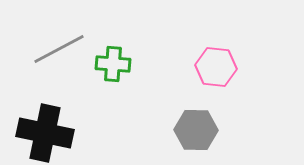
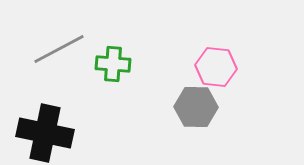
gray hexagon: moved 23 px up
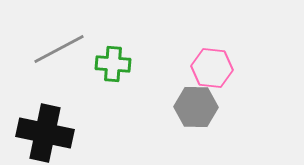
pink hexagon: moved 4 px left, 1 px down
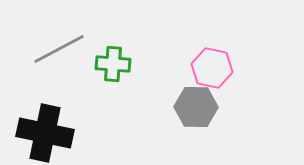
pink hexagon: rotated 6 degrees clockwise
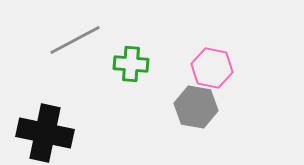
gray line: moved 16 px right, 9 px up
green cross: moved 18 px right
gray hexagon: rotated 9 degrees clockwise
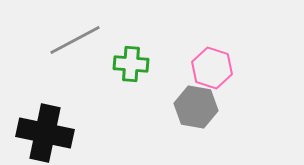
pink hexagon: rotated 6 degrees clockwise
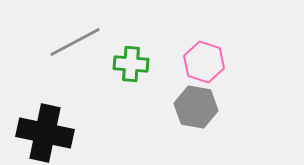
gray line: moved 2 px down
pink hexagon: moved 8 px left, 6 px up
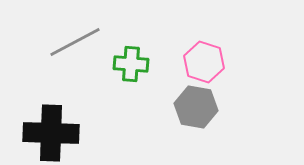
black cross: moved 6 px right; rotated 10 degrees counterclockwise
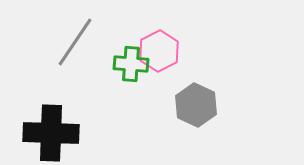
gray line: rotated 28 degrees counterclockwise
pink hexagon: moved 45 px left, 11 px up; rotated 15 degrees clockwise
gray hexagon: moved 2 px up; rotated 15 degrees clockwise
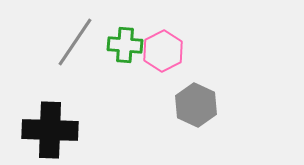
pink hexagon: moved 4 px right
green cross: moved 6 px left, 19 px up
black cross: moved 1 px left, 3 px up
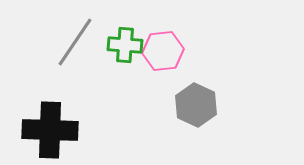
pink hexagon: rotated 21 degrees clockwise
